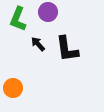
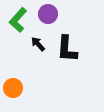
purple circle: moved 2 px down
green L-shape: moved 1 px down; rotated 20 degrees clockwise
black L-shape: rotated 12 degrees clockwise
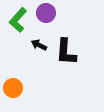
purple circle: moved 2 px left, 1 px up
black arrow: moved 1 px right, 1 px down; rotated 21 degrees counterclockwise
black L-shape: moved 1 px left, 3 px down
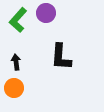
black arrow: moved 23 px left, 17 px down; rotated 56 degrees clockwise
black L-shape: moved 5 px left, 5 px down
orange circle: moved 1 px right
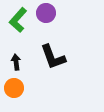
black L-shape: moved 8 px left; rotated 24 degrees counterclockwise
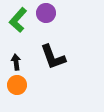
orange circle: moved 3 px right, 3 px up
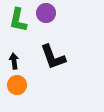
green L-shape: rotated 30 degrees counterclockwise
black arrow: moved 2 px left, 1 px up
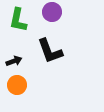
purple circle: moved 6 px right, 1 px up
black L-shape: moved 3 px left, 6 px up
black arrow: rotated 77 degrees clockwise
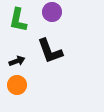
black arrow: moved 3 px right
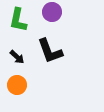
black arrow: moved 4 px up; rotated 63 degrees clockwise
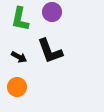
green L-shape: moved 2 px right, 1 px up
black arrow: moved 2 px right; rotated 14 degrees counterclockwise
orange circle: moved 2 px down
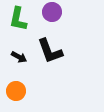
green L-shape: moved 2 px left
orange circle: moved 1 px left, 4 px down
